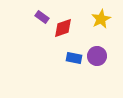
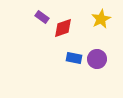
purple circle: moved 3 px down
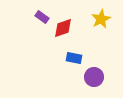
purple circle: moved 3 px left, 18 px down
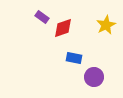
yellow star: moved 5 px right, 6 px down
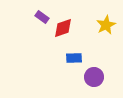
blue rectangle: rotated 14 degrees counterclockwise
